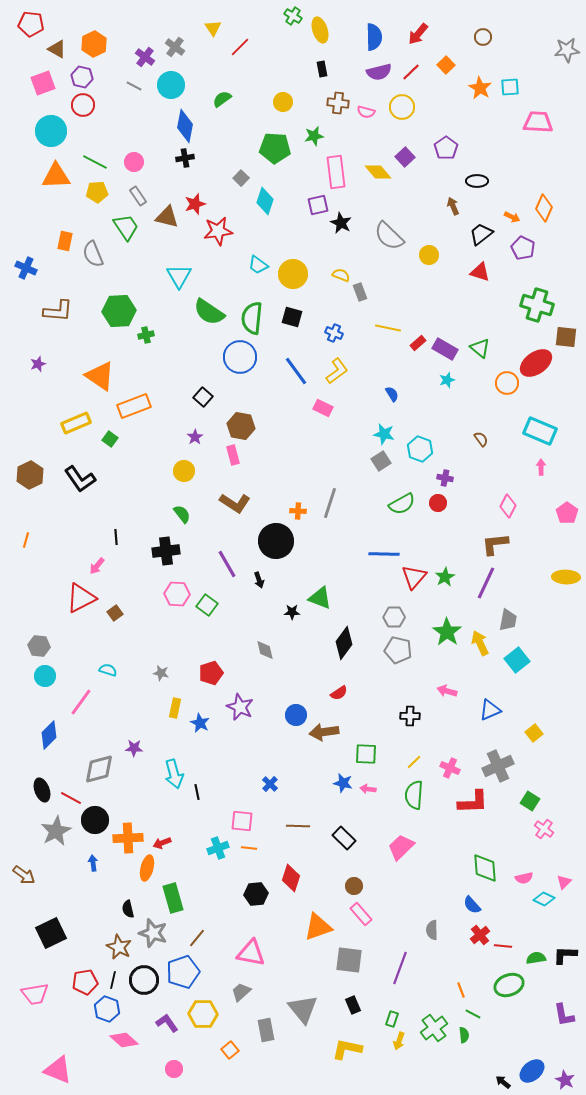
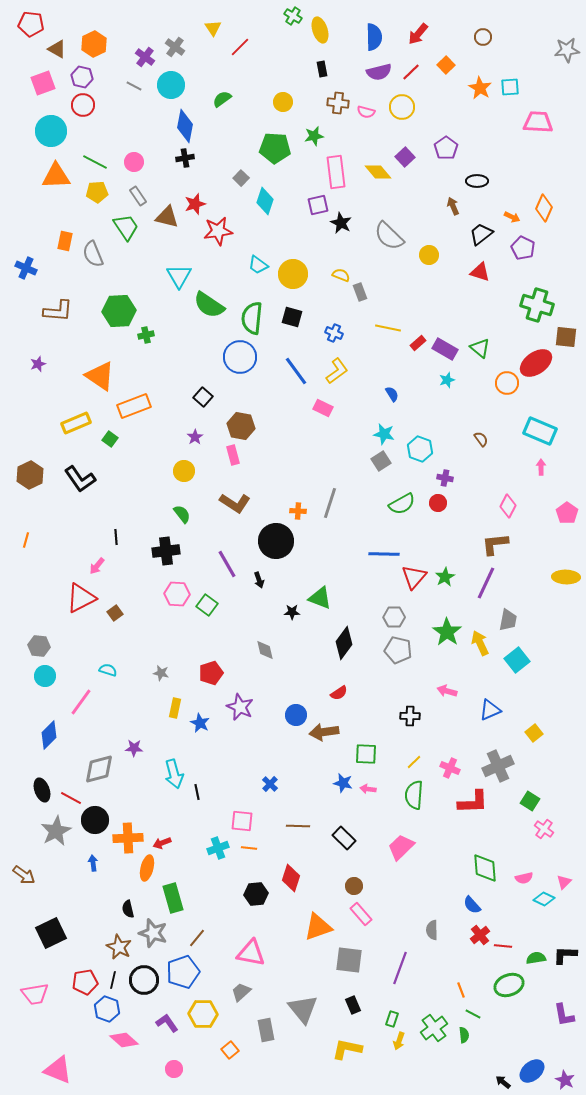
green semicircle at (209, 312): moved 7 px up
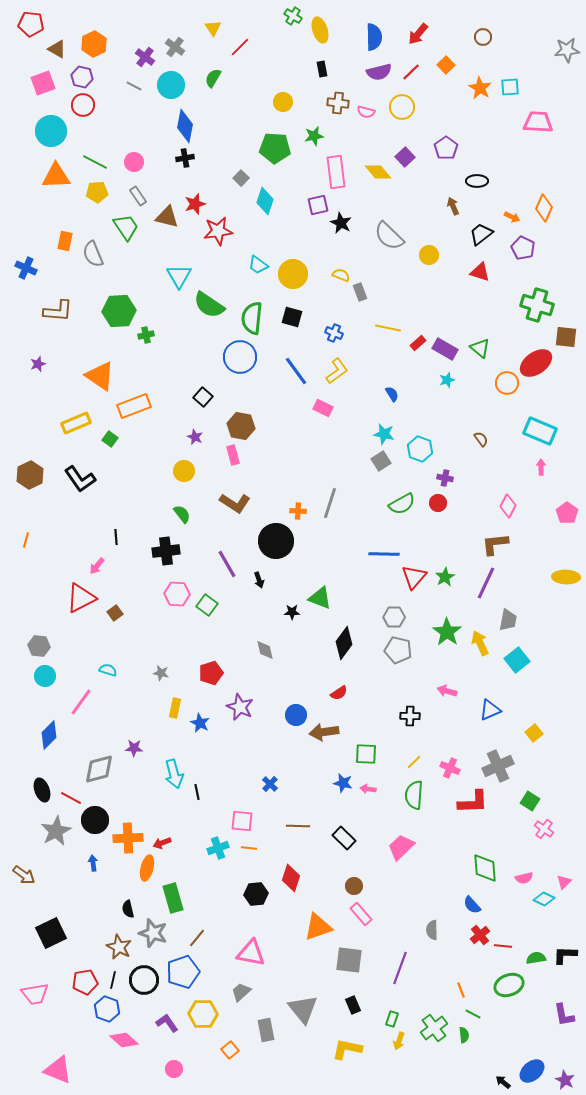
green semicircle at (222, 99): moved 9 px left, 21 px up; rotated 24 degrees counterclockwise
purple star at (195, 437): rotated 14 degrees counterclockwise
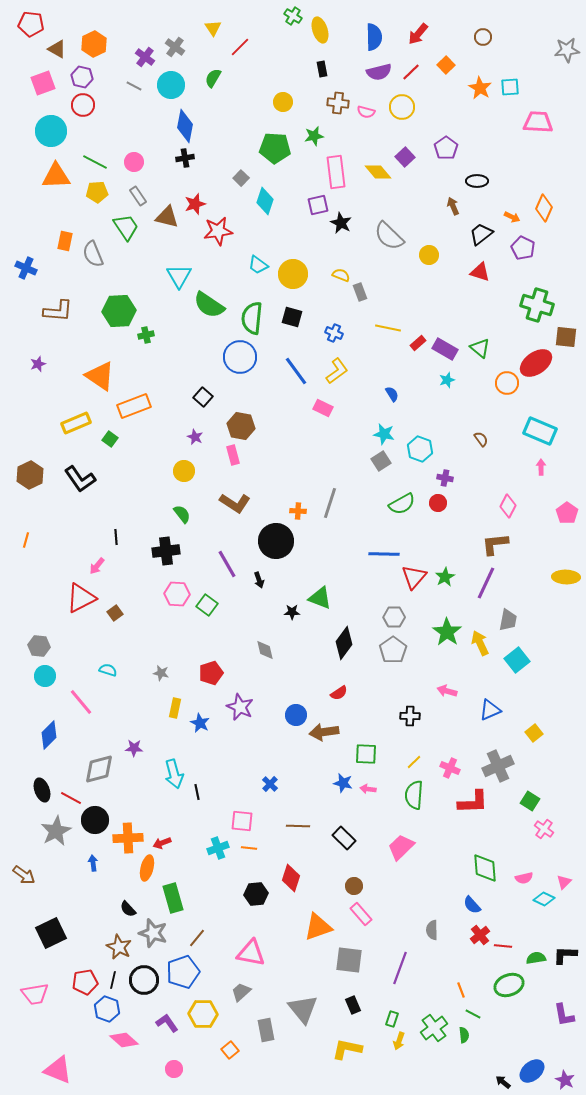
gray pentagon at (398, 650): moved 5 px left; rotated 24 degrees clockwise
pink line at (81, 702): rotated 76 degrees counterclockwise
black semicircle at (128, 909): rotated 30 degrees counterclockwise
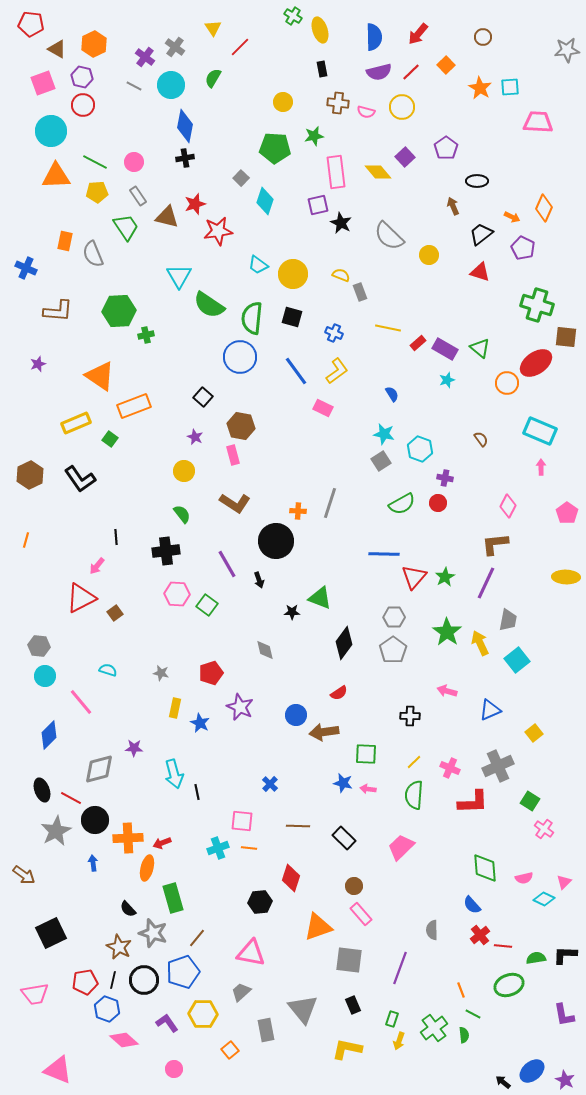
black hexagon at (256, 894): moved 4 px right, 8 px down
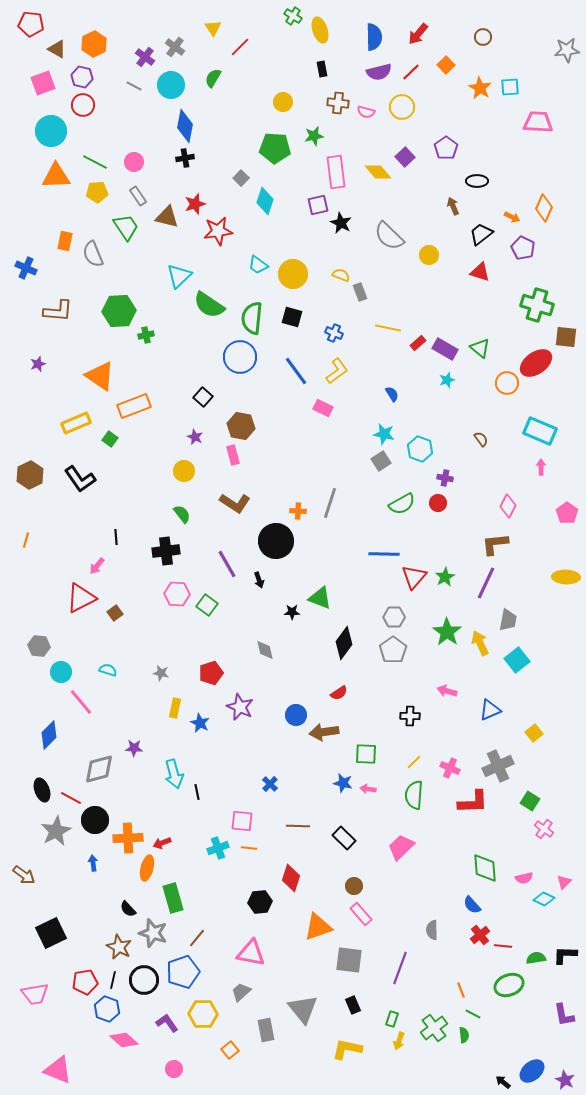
cyan triangle at (179, 276): rotated 16 degrees clockwise
cyan circle at (45, 676): moved 16 px right, 4 px up
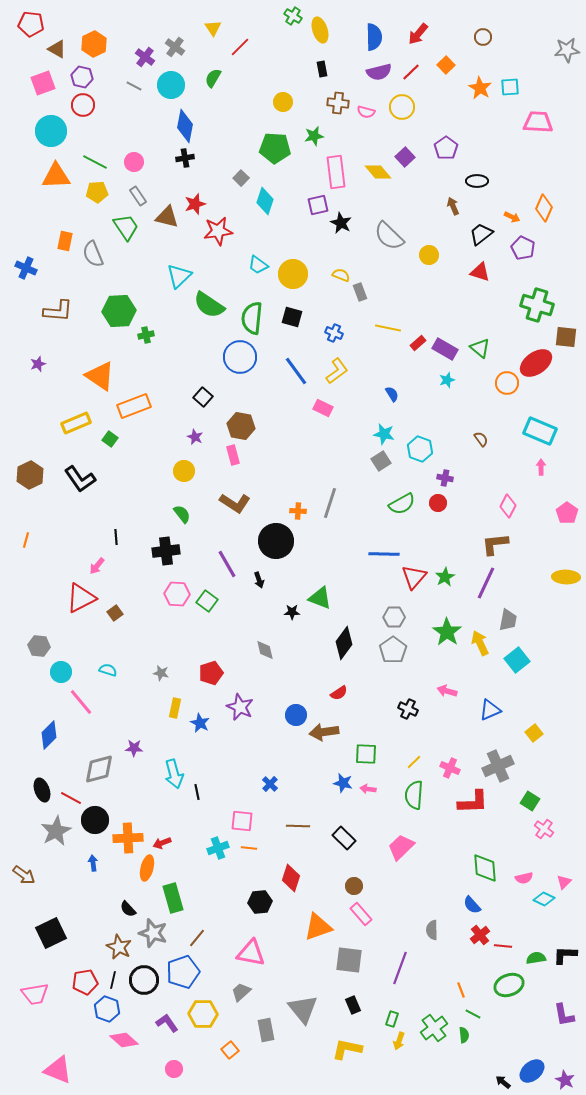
green square at (207, 605): moved 4 px up
black cross at (410, 716): moved 2 px left, 7 px up; rotated 24 degrees clockwise
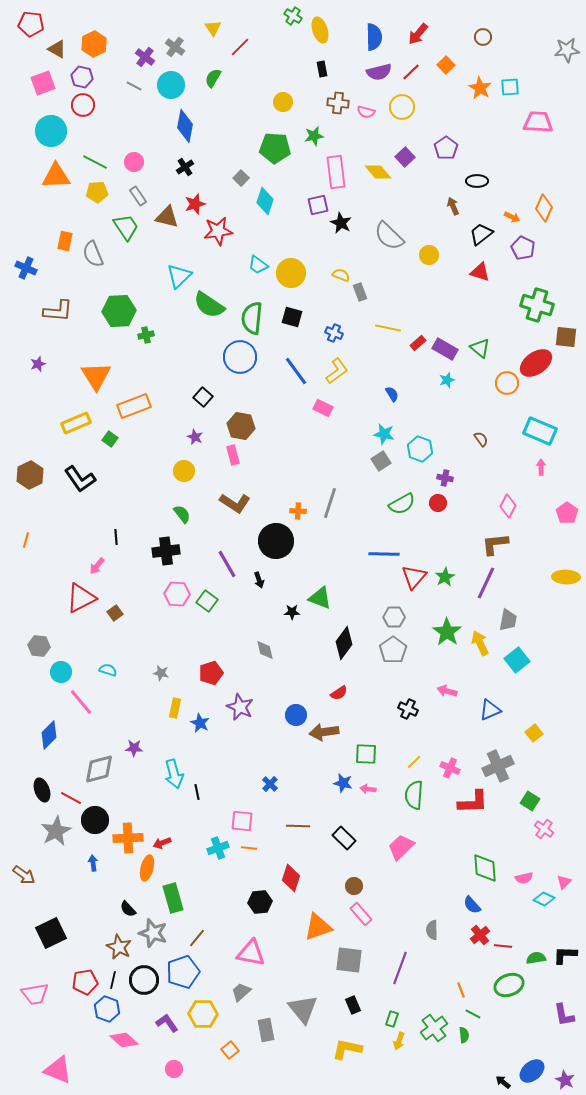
black cross at (185, 158): moved 9 px down; rotated 24 degrees counterclockwise
yellow circle at (293, 274): moved 2 px left, 1 px up
orange triangle at (100, 376): moved 4 px left; rotated 24 degrees clockwise
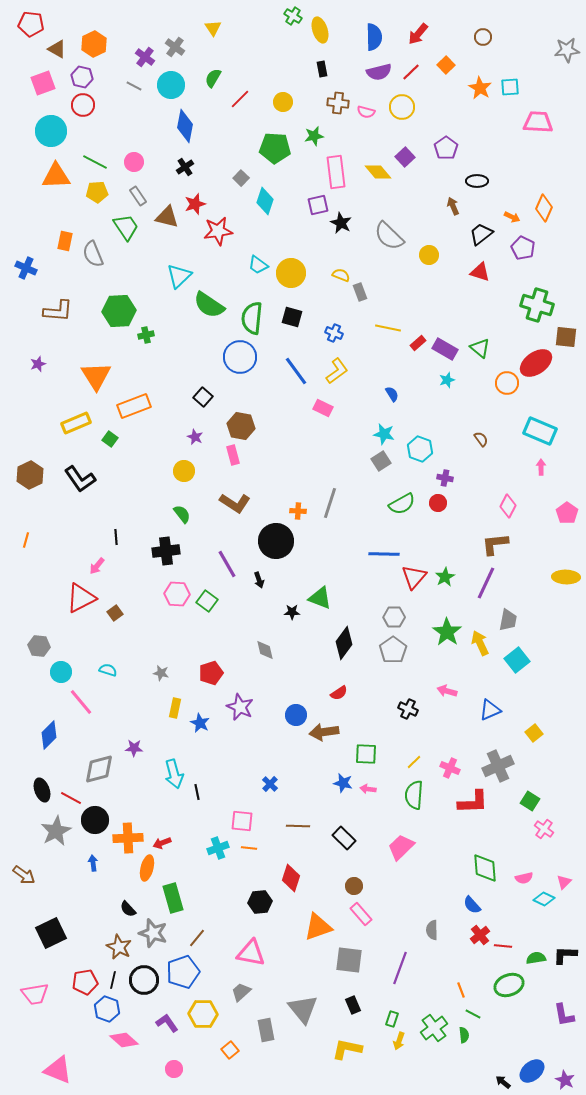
red line at (240, 47): moved 52 px down
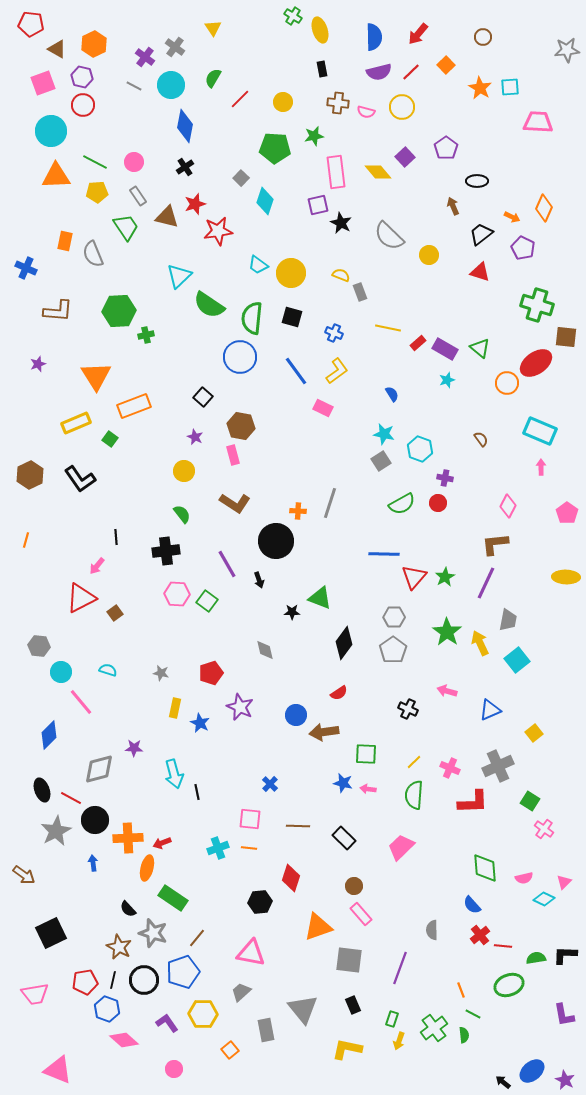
pink square at (242, 821): moved 8 px right, 2 px up
green rectangle at (173, 898): rotated 40 degrees counterclockwise
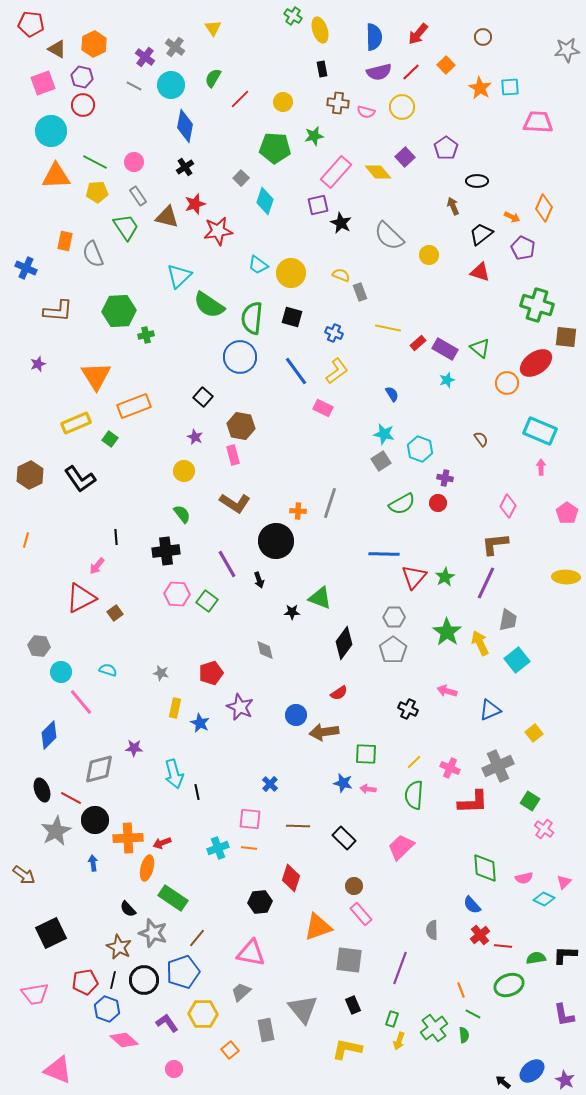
pink rectangle at (336, 172): rotated 48 degrees clockwise
